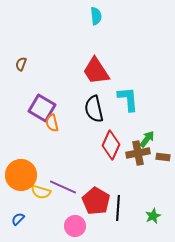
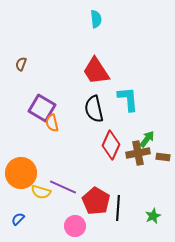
cyan semicircle: moved 3 px down
orange circle: moved 2 px up
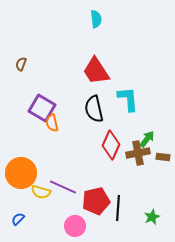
red pentagon: rotated 28 degrees clockwise
green star: moved 1 px left, 1 px down
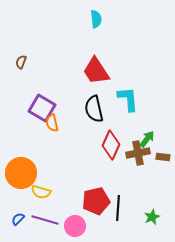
brown semicircle: moved 2 px up
purple line: moved 18 px left, 33 px down; rotated 8 degrees counterclockwise
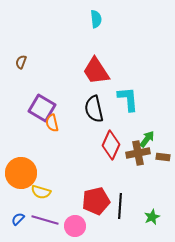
black line: moved 2 px right, 2 px up
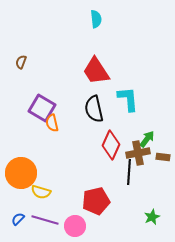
black line: moved 9 px right, 34 px up
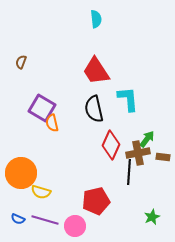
blue semicircle: rotated 112 degrees counterclockwise
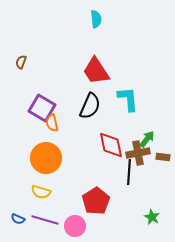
black semicircle: moved 4 px left, 3 px up; rotated 144 degrees counterclockwise
red diamond: rotated 36 degrees counterclockwise
orange circle: moved 25 px right, 15 px up
red pentagon: rotated 20 degrees counterclockwise
green star: rotated 21 degrees counterclockwise
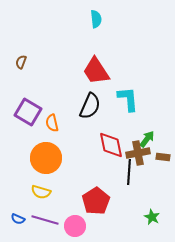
purple square: moved 14 px left, 4 px down
